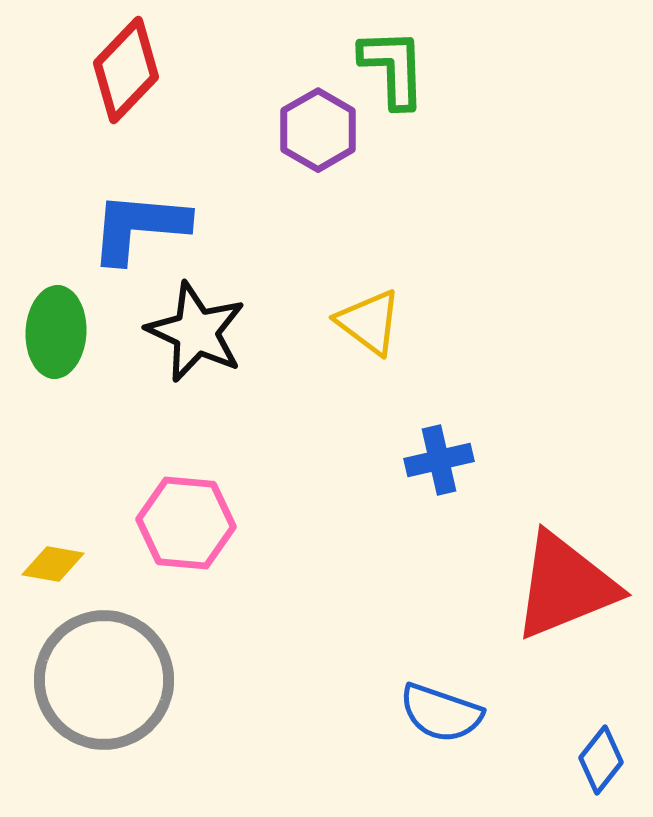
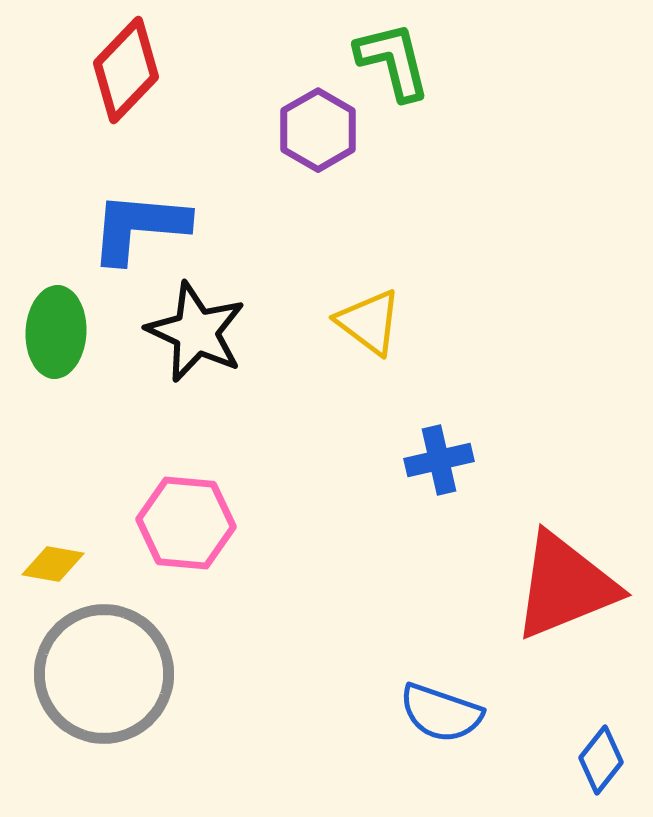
green L-shape: moved 7 px up; rotated 12 degrees counterclockwise
gray circle: moved 6 px up
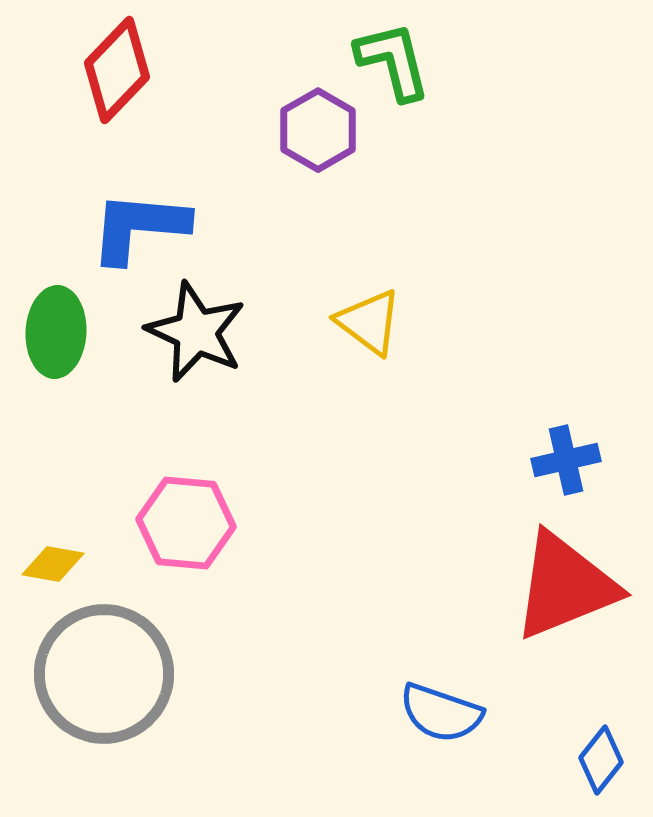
red diamond: moved 9 px left
blue cross: moved 127 px right
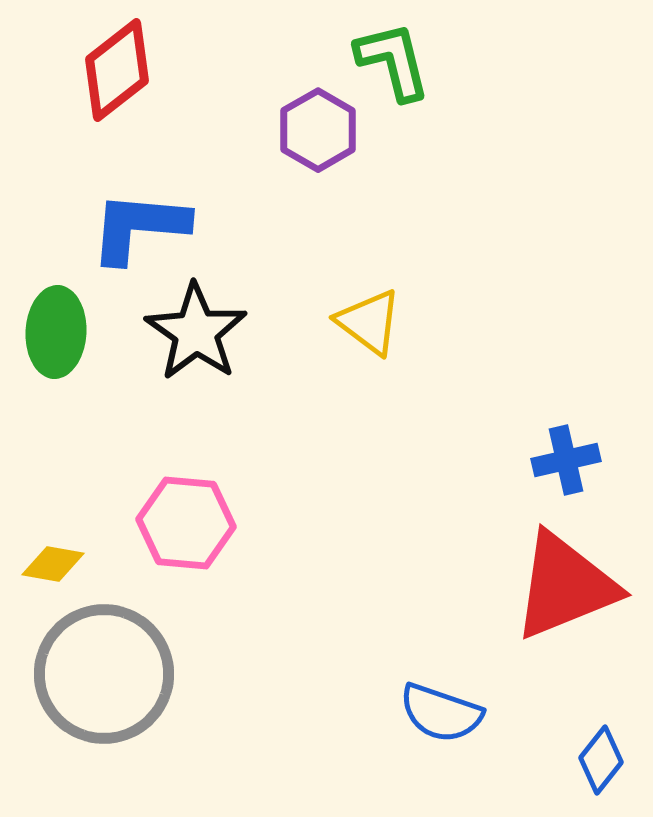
red diamond: rotated 8 degrees clockwise
black star: rotated 10 degrees clockwise
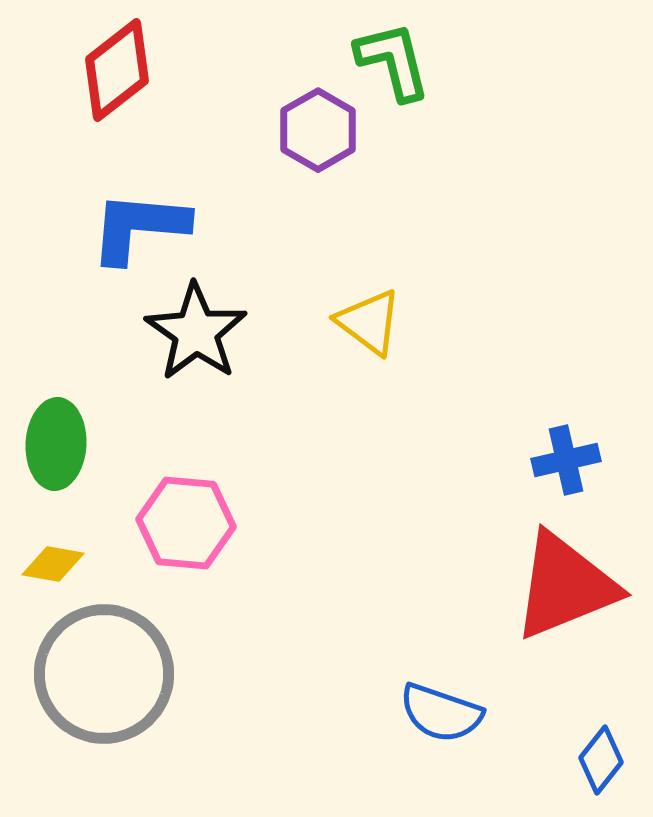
green ellipse: moved 112 px down
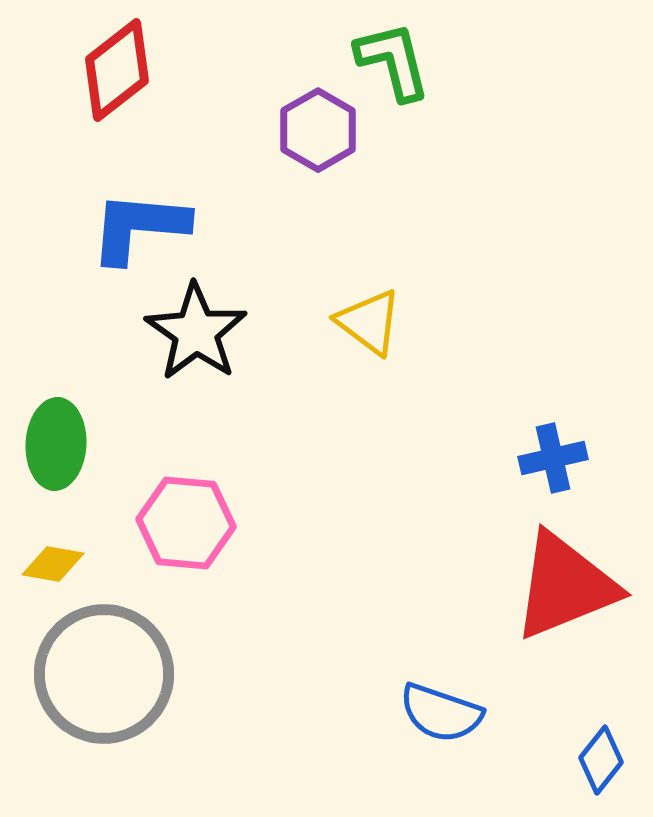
blue cross: moved 13 px left, 2 px up
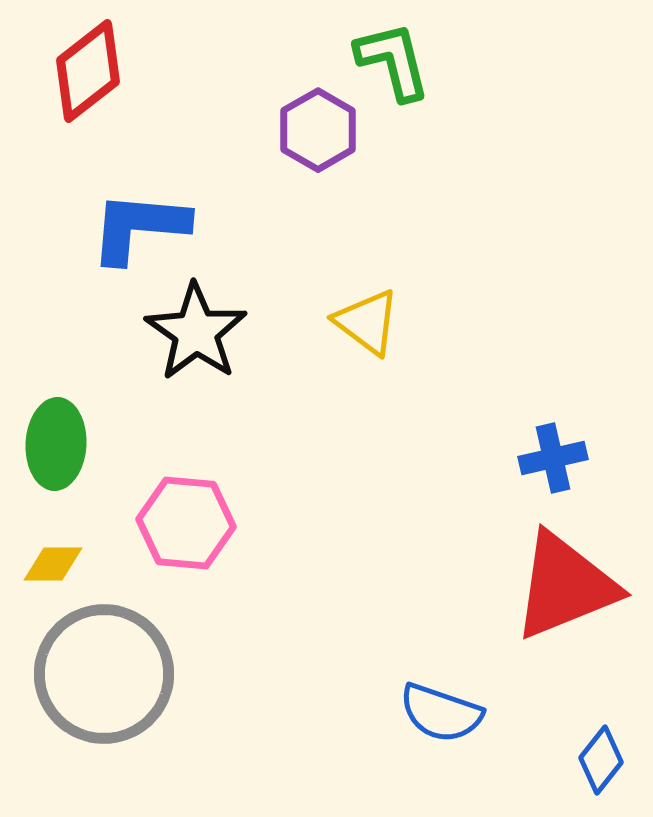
red diamond: moved 29 px left, 1 px down
yellow triangle: moved 2 px left
yellow diamond: rotated 10 degrees counterclockwise
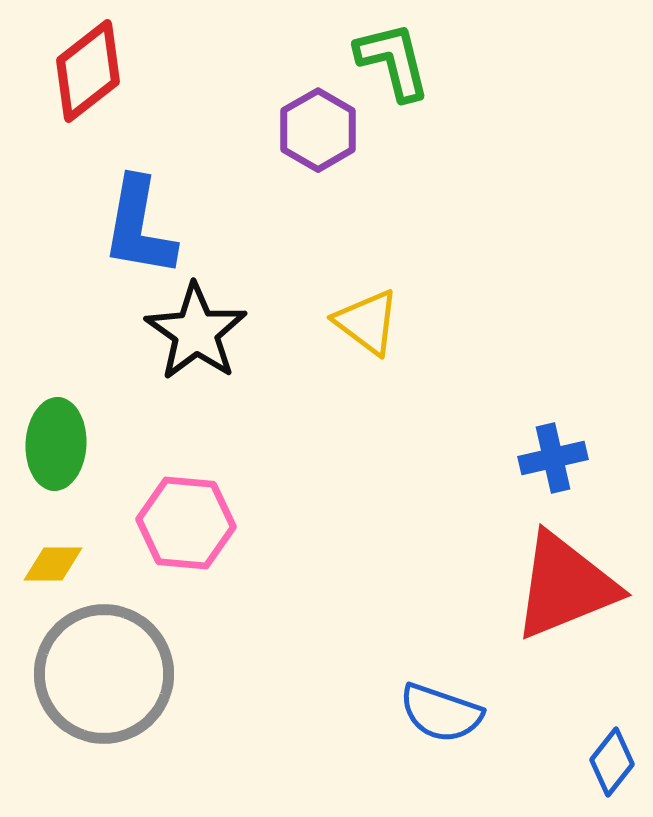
blue L-shape: rotated 85 degrees counterclockwise
blue diamond: moved 11 px right, 2 px down
